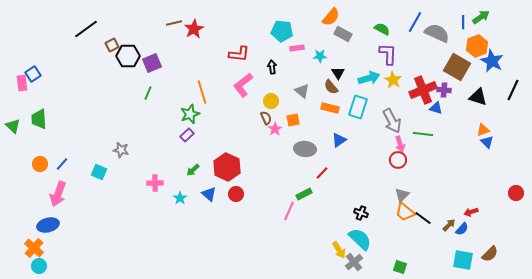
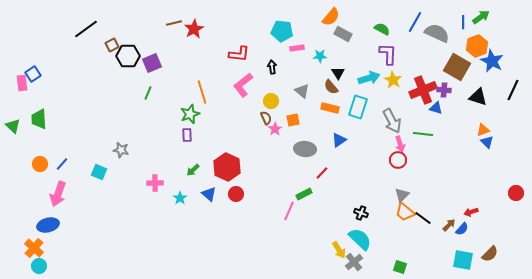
purple rectangle at (187, 135): rotated 48 degrees counterclockwise
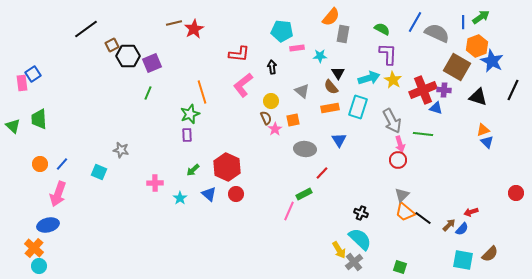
gray rectangle at (343, 34): rotated 72 degrees clockwise
orange rectangle at (330, 108): rotated 24 degrees counterclockwise
blue triangle at (339, 140): rotated 28 degrees counterclockwise
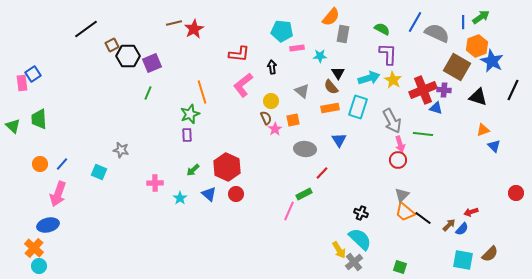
blue triangle at (487, 142): moved 7 px right, 4 px down
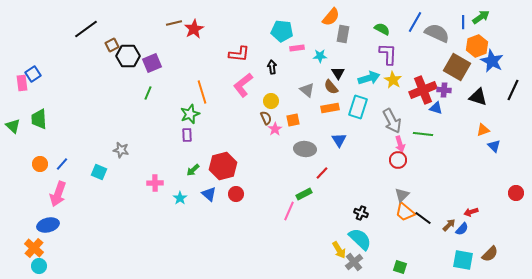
gray triangle at (302, 91): moved 5 px right, 1 px up
red hexagon at (227, 167): moved 4 px left, 1 px up; rotated 20 degrees clockwise
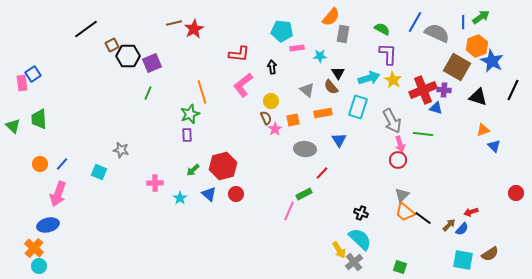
orange rectangle at (330, 108): moved 7 px left, 5 px down
brown semicircle at (490, 254): rotated 12 degrees clockwise
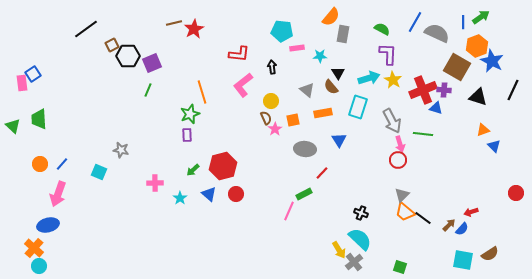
green line at (148, 93): moved 3 px up
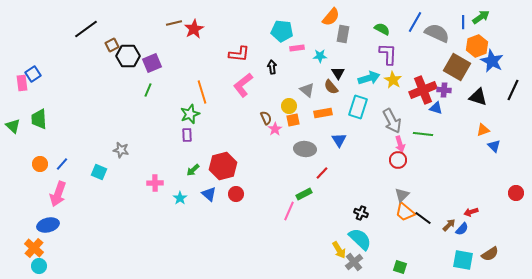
yellow circle at (271, 101): moved 18 px right, 5 px down
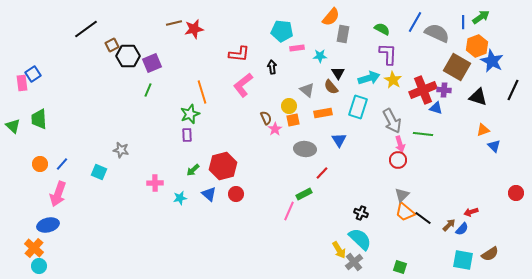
red star at (194, 29): rotated 18 degrees clockwise
cyan star at (180, 198): rotated 24 degrees clockwise
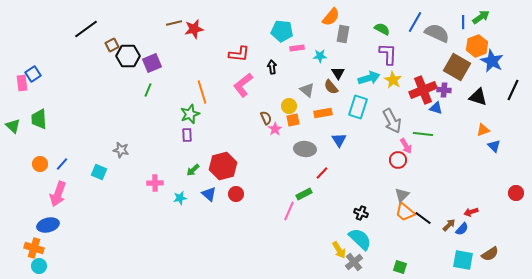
pink arrow at (400, 144): moved 6 px right, 2 px down; rotated 14 degrees counterclockwise
orange cross at (34, 248): rotated 24 degrees counterclockwise
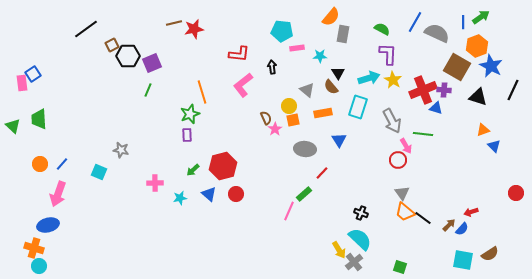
blue star at (492, 61): moved 1 px left, 5 px down
green rectangle at (304, 194): rotated 14 degrees counterclockwise
gray triangle at (402, 195): moved 2 px up; rotated 21 degrees counterclockwise
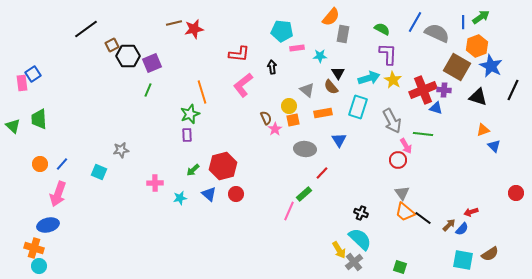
gray star at (121, 150): rotated 21 degrees counterclockwise
